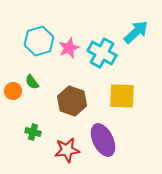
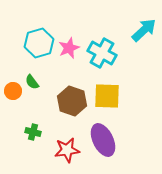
cyan arrow: moved 8 px right, 2 px up
cyan hexagon: moved 2 px down
yellow square: moved 15 px left
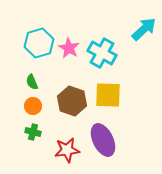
cyan arrow: moved 1 px up
pink star: rotated 20 degrees counterclockwise
green semicircle: rotated 14 degrees clockwise
orange circle: moved 20 px right, 15 px down
yellow square: moved 1 px right, 1 px up
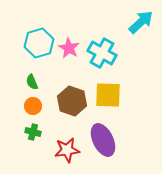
cyan arrow: moved 3 px left, 7 px up
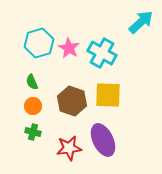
red star: moved 2 px right, 2 px up
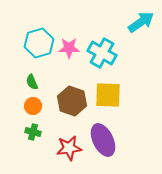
cyan arrow: rotated 8 degrees clockwise
pink star: rotated 30 degrees counterclockwise
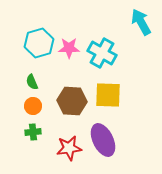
cyan arrow: rotated 84 degrees counterclockwise
brown hexagon: rotated 16 degrees counterclockwise
green cross: rotated 21 degrees counterclockwise
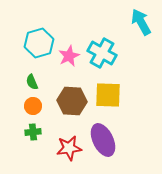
pink star: moved 8 px down; rotated 25 degrees counterclockwise
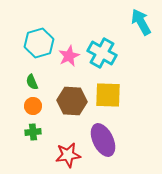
red star: moved 1 px left, 7 px down
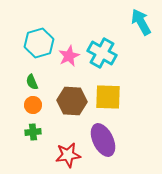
yellow square: moved 2 px down
orange circle: moved 1 px up
